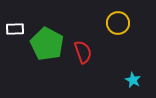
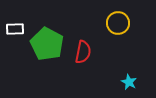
red semicircle: rotated 30 degrees clockwise
cyan star: moved 4 px left, 2 px down
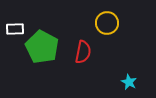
yellow circle: moved 11 px left
green pentagon: moved 5 px left, 3 px down
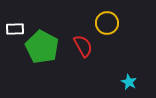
red semicircle: moved 6 px up; rotated 40 degrees counterclockwise
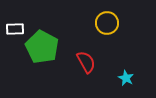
red semicircle: moved 3 px right, 16 px down
cyan star: moved 3 px left, 4 px up
